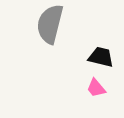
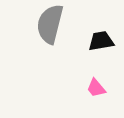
black trapezoid: moved 16 px up; rotated 24 degrees counterclockwise
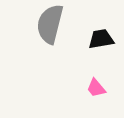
black trapezoid: moved 2 px up
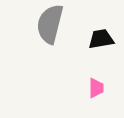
pink trapezoid: rotated 140 degrees counterclockwise
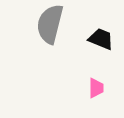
black trapezoid: rotated 32 degrees clockwise
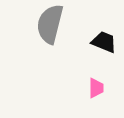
black trapezoid: moved 3 px right, 3 px down
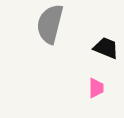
black trapezoid: moved 2 px right, 6 px down
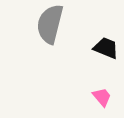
pink trapezoid: moved 6 px right, 9 px down; rotated 40 degrees counterclockwise
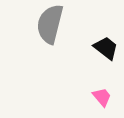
black trapezoid: rotated 16 degrees clockwise
